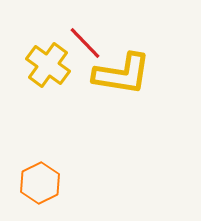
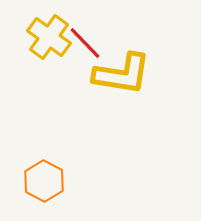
yellow cross: moved 1 px right, 28 px up
orange hexagon: moved 4 px right, 2 px up; rotated 6 degrees counterclockwise
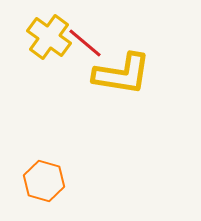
red line: rotated 6 degrees counterclockwise
orange hexagon: rotated 12 degrees counterclockwise
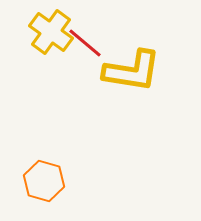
yellow cross: moved 2 px right, 5 px up
yellow L-shape: moved 10 px right, 3 px up
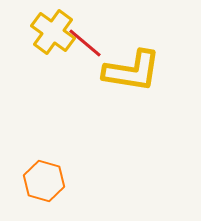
yellow cross: moved 2 px right
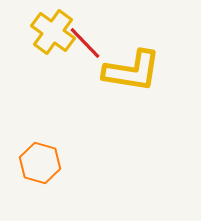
red line: rotated 6 degrees clockwise
orange hexagon: moved 4 px left, 18 px up
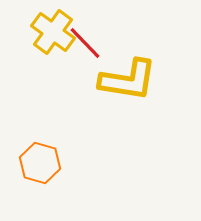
yellow L-shape: moved 4 px left, 9 px down
